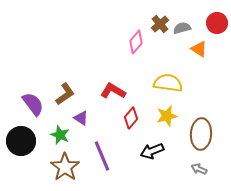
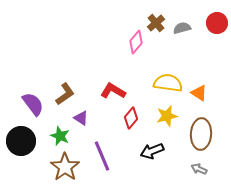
brown cross: moved 4 px left, 1 px up
orange triangle: moved 44 px down
green star: moved 1 px down
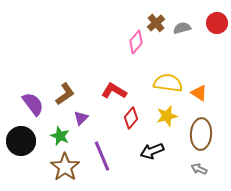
red L-shape: moved 1 px right
purple triangle: rotated 42 degrees clockwise
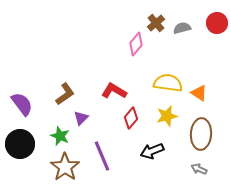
pink diamond: moved 2 px down
purple semicircle: moved 11 px left
black circle: moved 1 px left, 3 px down
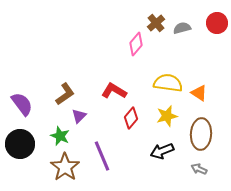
purple triangle: moved 2 px left, 2 px up
black arrow: moved 10 px right
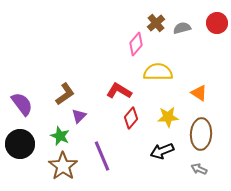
yellow semicircle: moved 10 px left, 11 px up; rotated 8 degrees counterclockwise
red L-shape: moved 5 px right
yellow star: moved 1 px right, 1 px down; rotated 10 degrees clockwise
brown star: moved 2 px left, 1 px up
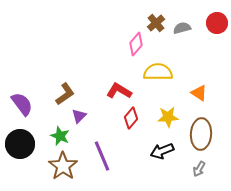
gray arrow: rotated 84 degrees counterclockwise
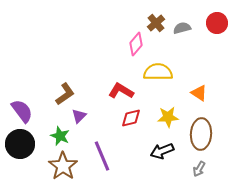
red L-shape: moved 2 px right
purple semicircle: moved 7 px down
red diamond: rotated 35 degrees clockwise
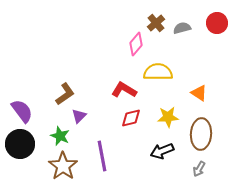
red L-shape: moved 3 px right, 1 px up
purple line: rotated 12 degrees clockwise
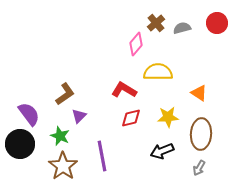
purple semicircle: moved 7 px right, 3 px down
gray arrow: moved 1 px up
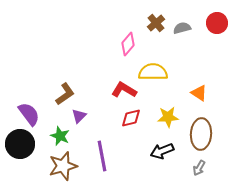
pink diamond: moved 8 px left
yellow semicircle: moved 5 px left
brown star: rotated 20 degrees clockwise
